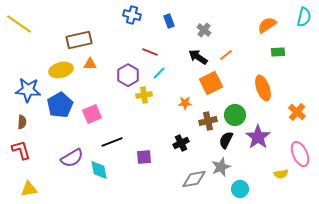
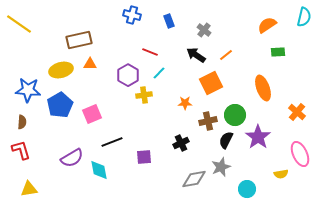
black arrow: moved 2 px left, 2 px up
cyan circle: moved 7 px right
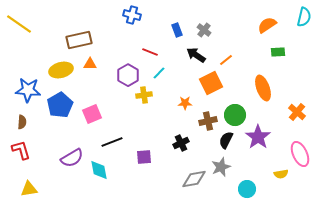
blue rectangle: moved 8 px right, 9 px down
orange line: moved 5 px down
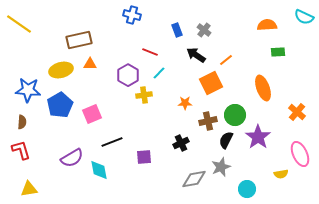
cyan semicircle: rotated 102 degrees clockwise
orange semicircle: rotated 30 degrees clockwise
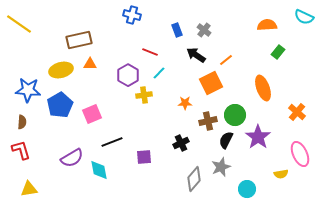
green rectangle: rotated 48 degrees counterclockwise
gray diamond: rotated 40 degrees counterclockwise
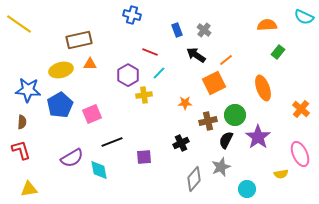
orange square: moved 3 px right
orange cross: moved 4 px right, 3 px up
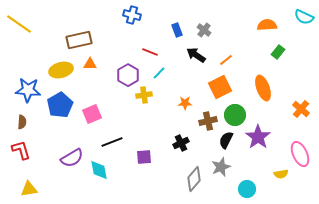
orange square: moved 6 px right, 4 px down
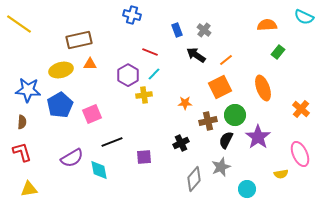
cyan line: moved 5 px left, 1 px down
red L-shape: moved 1 px right, 2 px down
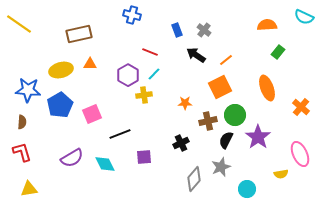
brown rectangle: moved 6 px up
orange ellipse: moved 4 px right
orange cross: moved 2 px up
black line: moved 8 px right, 8 px up
cyan diamond: moved 6 px right, 6 px up; rotated 15 degrees counterclockwise
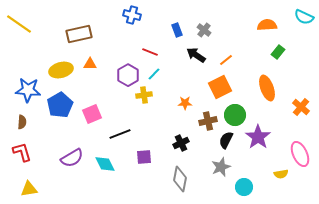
gray diamond: moved 14 px left; rotated 30 degrees counterclockwise
cyan circle: moved 3 px left, 2 px up
